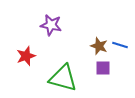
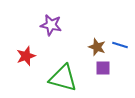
brown star: moved 2 px left, 1 px down
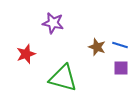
purple star: moved 2 px right, 2 px up
red star: moved 2 px up
purple square: moved 18 px right
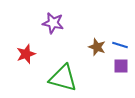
purple square: moved 2 px up
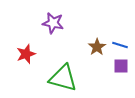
brown star: rotated 18 degrees clockwise
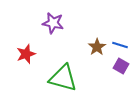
purple square: rotated 28 degrees clockwise
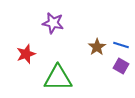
blue line: moved 1 px right
green triangle: moved 5 px left; rotated 16 degrees counterclockwise
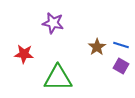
red star: moved 2 px left; rotated 24 degrees clockwise
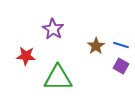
purple star: moved 6 px down; rotated 20 degrees clockwise
brown star: moved 1 px left, 1 px up
red star: moved 2 px right, 2 px down
